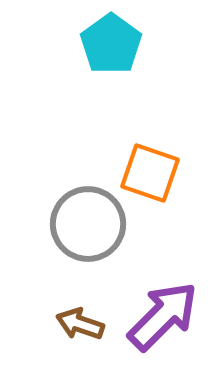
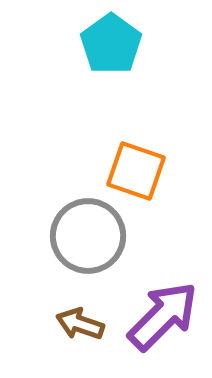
orange square: moved 14 px left, 2 px up
gray circle: moved 12 px down
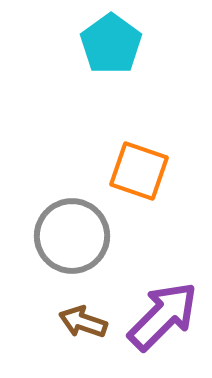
orange square: moved 3 px right
gray circle: moved 16 px left
brown arrow: moved 3 px right, 2 px up
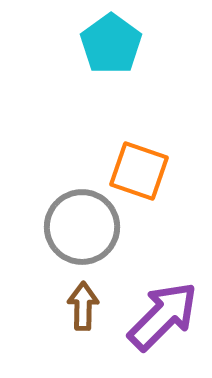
gray circle: moved 10 px right, 9 px up
brown arrow: moved 16 px up; rotated 72 degrees clockwise
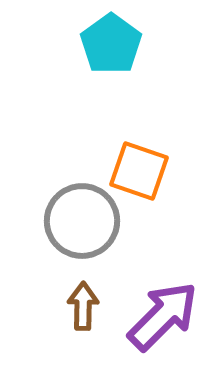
gray circle: moved 6 px up
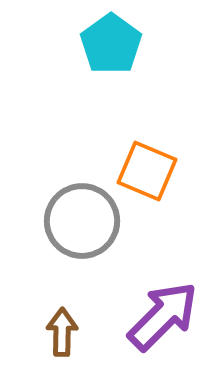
orange square: moved 8 px right; rotated 4 degrees clockwise
brown arrow: moved 21 px left, 26 px down
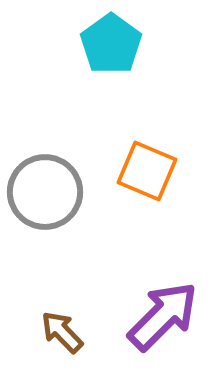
gray circle: moved 37 px left, 29 px up
brown arrow: rotated 45 degrees counterclockwise
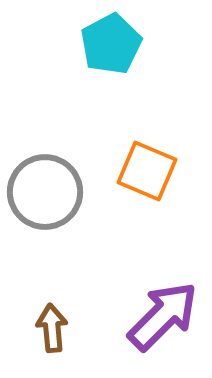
cyan pentagon: rotated 8 degrees clockwise
brown arrow: moved 10 px left, 4 px up; rotated 39 degrees clockwise
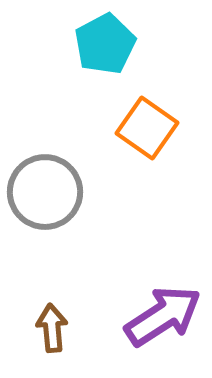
cyan pentagon: moved 6 px left
orange square: moved 43 px up; rotated 12 degrees clockwise
purple arrow: rotated 12 degrees clockwise
